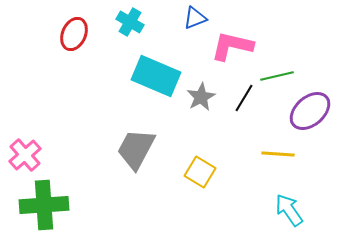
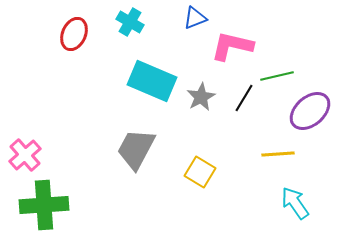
cyan rectangle: moved 4 px left, 5 px down
yellow line: rotated 8 degrees counterclockwise
cyan arrow: moved 6 px right, 7 px up
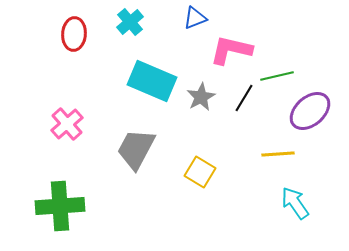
cyan cross: rotated 20 degrees clockwise
red ellipse: rotated 20 degrees counterclockwise
pink L-shape: moved 1 px left, 4 px down
pink cross: moved 42 px right, 31 px up
green cross: moved 16 px right, 1 px down
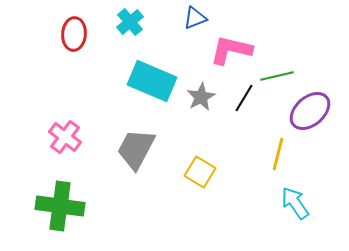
pink cross: moved 2 px left, 13 px down; rotated 12 degrees counterclockwise
yellow line: rotated 72 degrees counterclockwise
green cross: rotated 12 degrees clockwise
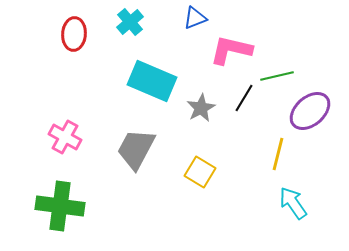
gray star: moved 11 px down
pink cross: rotated 8 degrees counterclockwise
cyan arrow: moved 2 px left
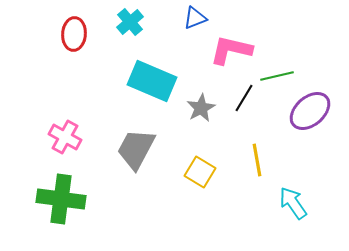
yellow line: moved 21 px left, 6 px down; rotated 24 degrees counterclockwise
green cross: moved 1 px right, 7 px up
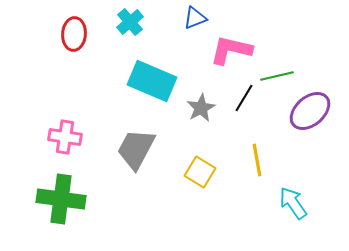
pink cross: rotated 20 degrees counterclockwise
